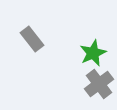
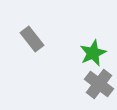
gray cross: rotated 16 degrees counterclockwise
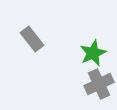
gray cross: rotated 28 degrees clockwise
